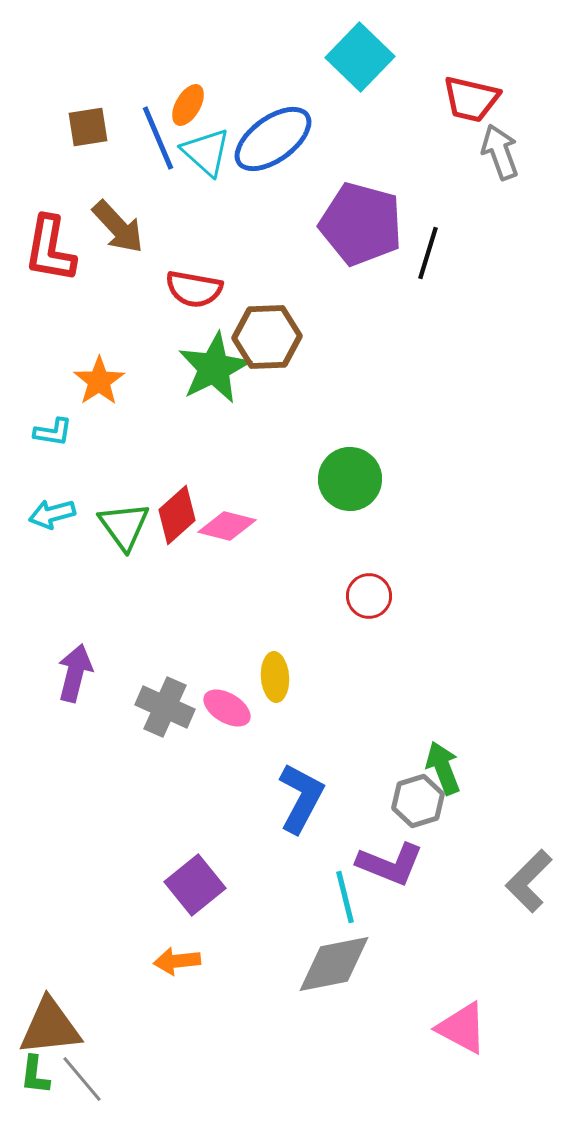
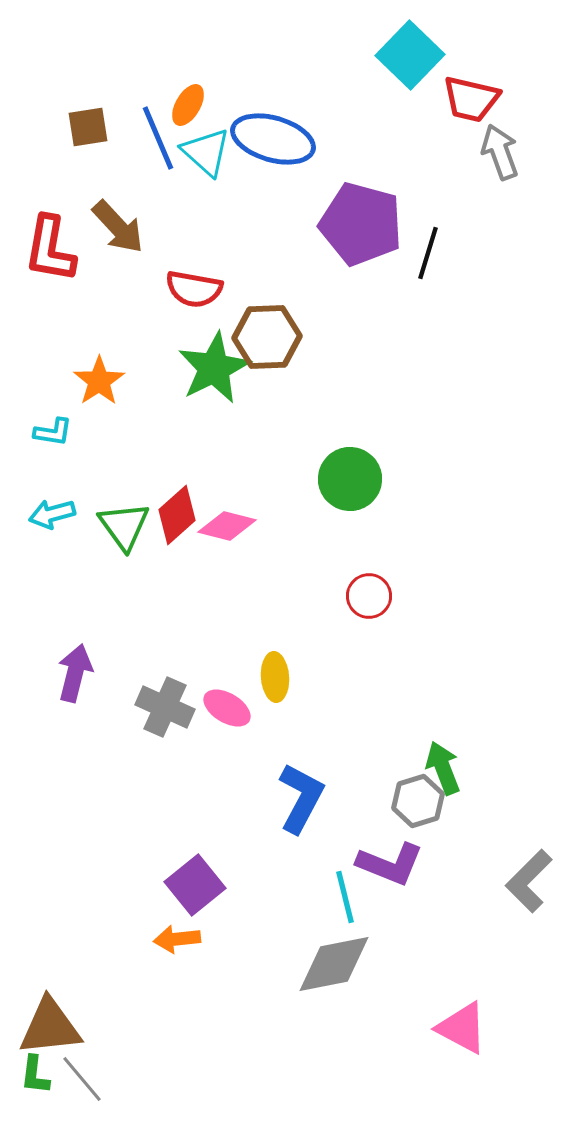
cyan square: moved 50 px right, 2 px up
blue ellipse: rotated 52 degrees clockwise
orange arrow: moved 22 px up
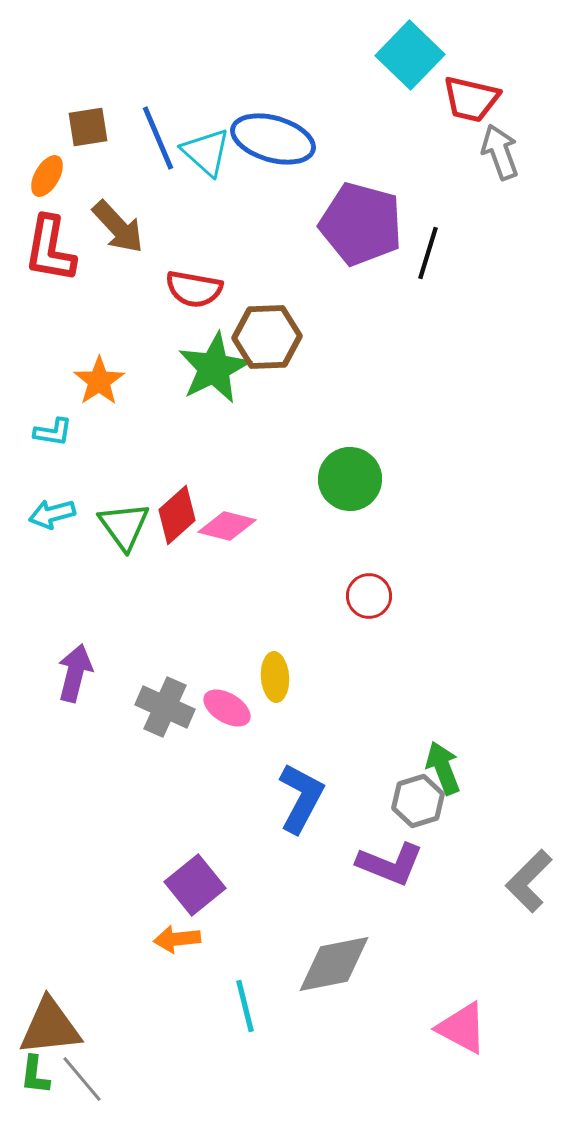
orange ellipse: moved 141 px left, 71 px down
cyan line: moved 100 px left, 109 px down
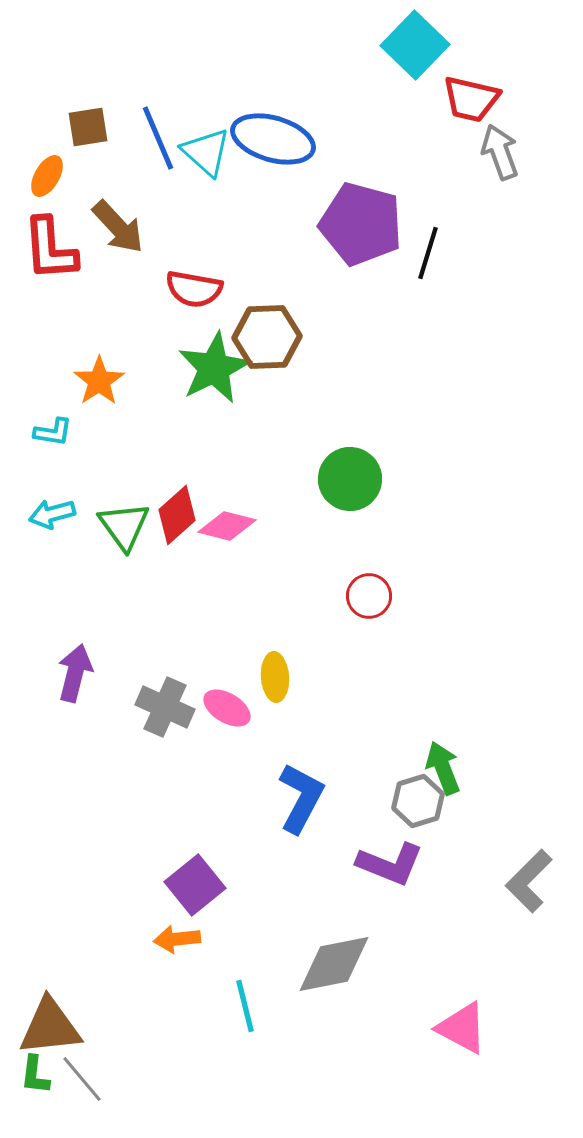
cyan square: moved 5 px right, 10 px up
red L-shape: rotated 14 degrees counterclockwise
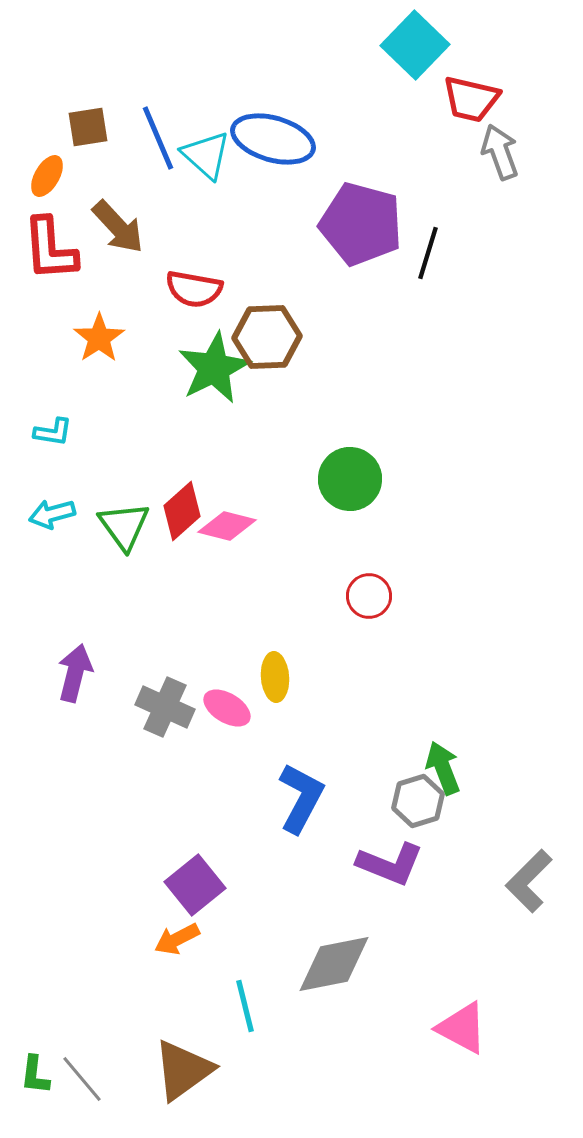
cyan triangle: moved 3 px down
orange star: moved 43 px up
red diamond: moved 5 px right, 4 px up
orange arrow: rotated 21 degrees counterclockwise
brown triangle: moved 133 px right, 43 px down; rotated 30 degrees counterclockwise
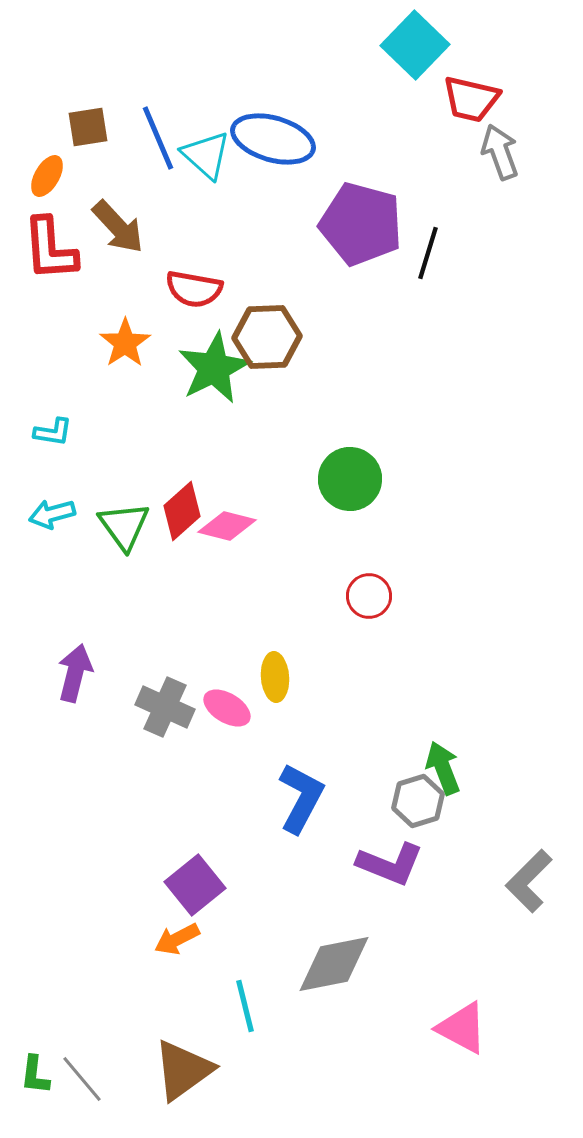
orange star: moved 26 px right, 5 px down
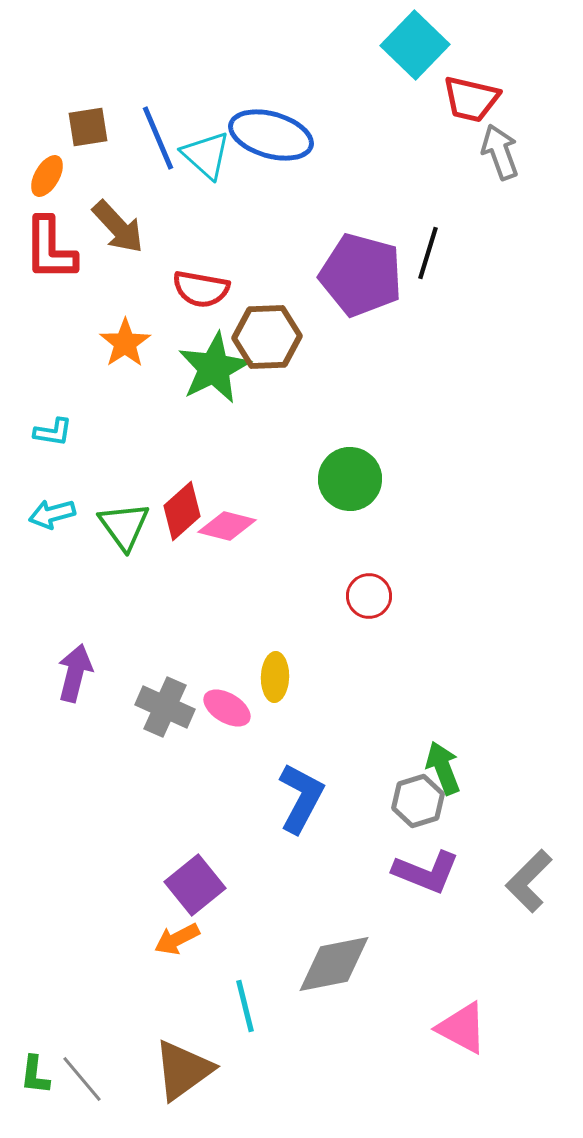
blue ellipse: moved 2 px left, 4 px up
purple pentagon: moved 51 px down
red L-shape: rotated 4 degrees clockwise
red semicircle: moved 7 px right
yellow ellipse: rotated 6 degrees clockwise
purple L-shape: moved 36 px right, 8 px down
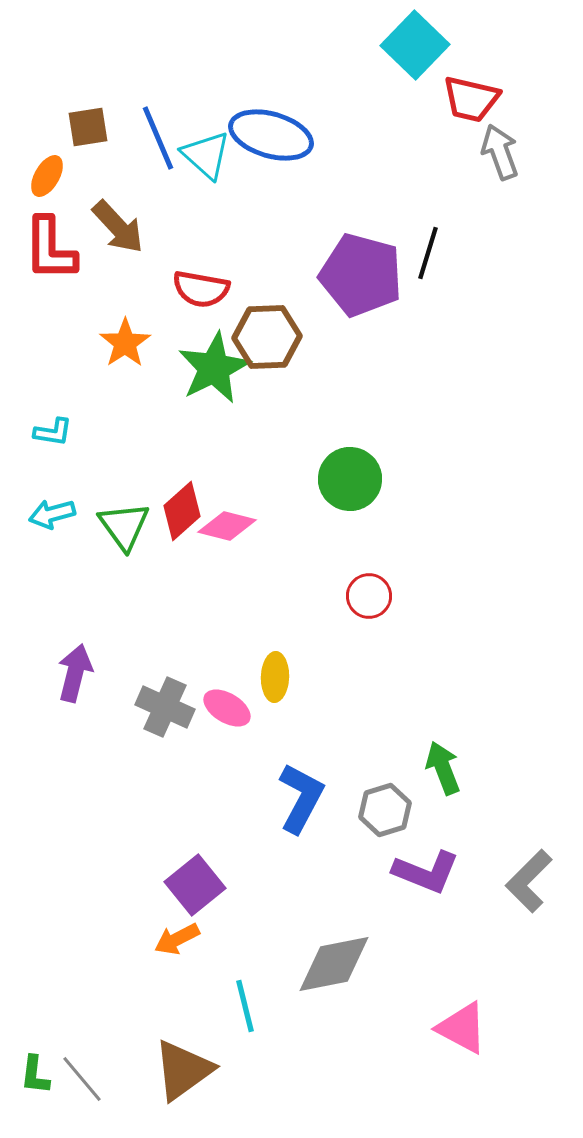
gray hexagon: moved 33 px left, 9 px down
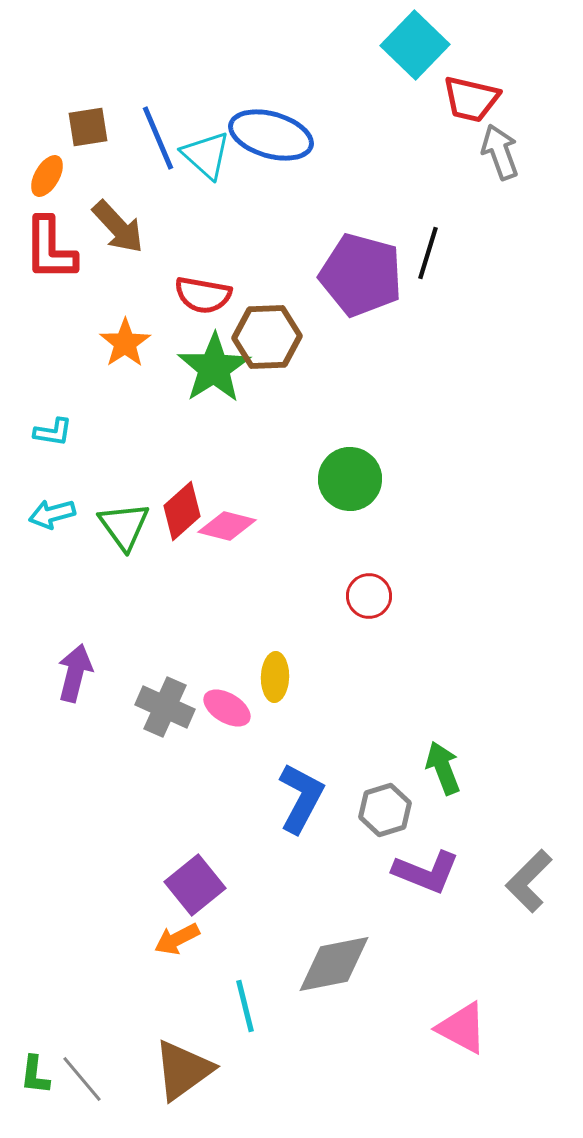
red semicircle: moved 2 px right, 6 px down
green star: rotated 6 degrees counterclockwise
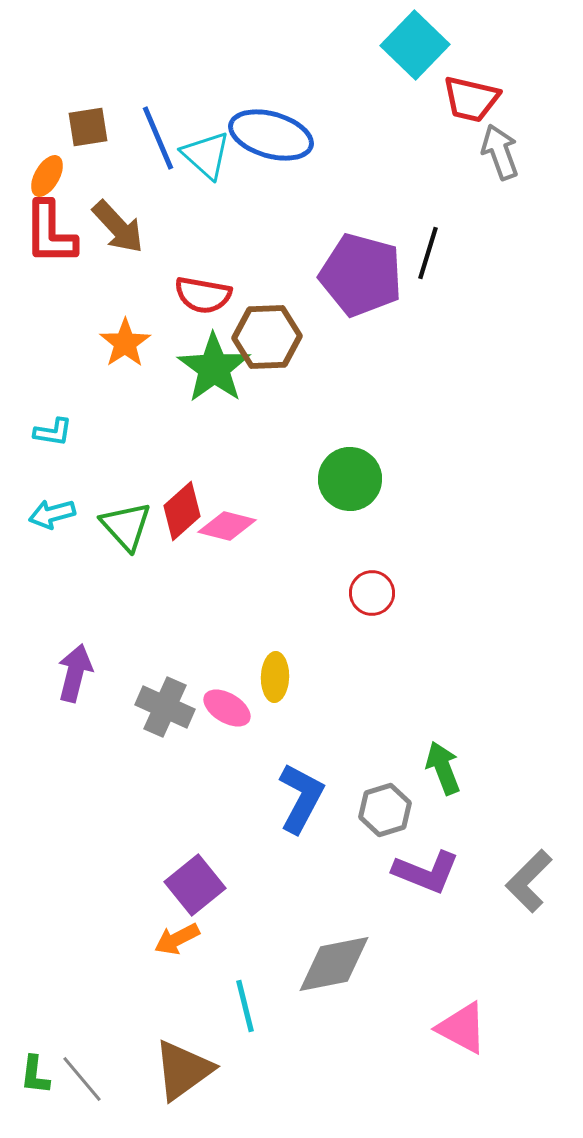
red L-shape: moved 16 px up
green star: rotated 4 degrees counterclockwise
green triangle: moved 2 px right; rotated 6 degrees counterclockwise
red circle: moved 3 px right, 3 px up
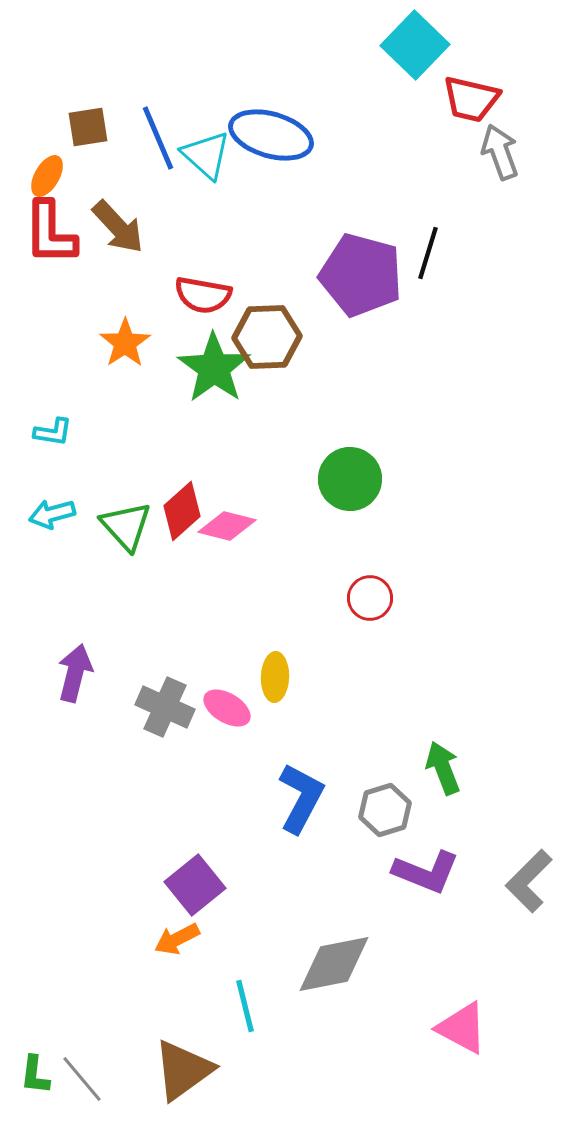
red circle: moved 2 px left, 5 px down
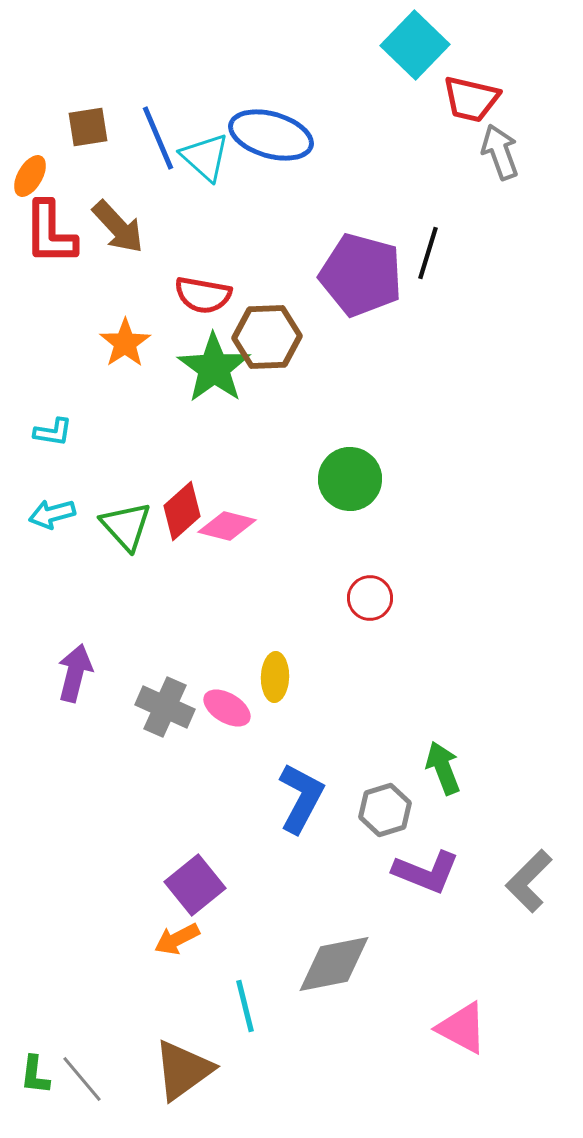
cyan triangle: moved 1 px left, 2 px down
orange ellipse: moved 17 px left
